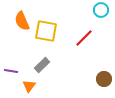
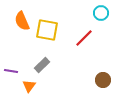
cyan circle: moved 3 px down
yellow square: moved 1 px right, 1 px up
brown circle: moved 1 px left, 1 px down
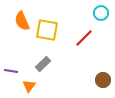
gray rectangle: moved 1 px right, 1 px up
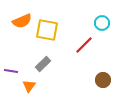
cyan circle: moved 1 px right, 10 px down
orange semicircle: rotated 90 degrees counterclockwise
red line: moved 7 px down
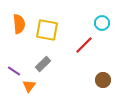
orange semicircle: moved 3 px left, 3 px down; rotated 72 degrees counterclockwise
purple line: moved 3 px right; rotated 24 degrees clockwise
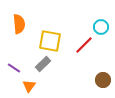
cyan circle: moved 1 px left, 4 px down
yellow square: moved 3 px right, 11 px down
purple line: moved 3 px up
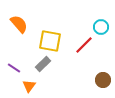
orange semicircle: rotated 36 degrees counterclockwise
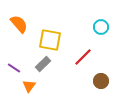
yellow square: moved 1 px up
red line: moved 1 px left, 12 px down
brown circle: moved 2 px left, 1 px down
